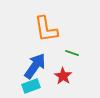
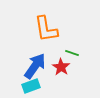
red star: moved 2 px left, 9 px up
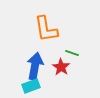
blue arrow: rotated 24 degrees counterclockwise
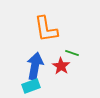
red star: moved 1 px up
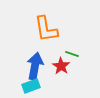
green line: moved 1 px down
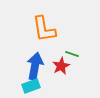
orange L-shape: moved 2 px left
red star: rotated 12 degrees clockwise
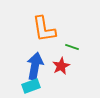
green line: moved 7 px up
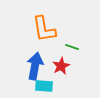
cyan rectangle: moved 13 px right; rotated 24 degrees clockwise
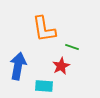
blue arrow: moved 17 px left
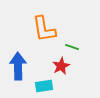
blue arrow: rotated 12 degrees counterclockwise
cyan rectangle: rotated 12 degrees counterclockwise
